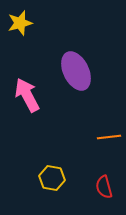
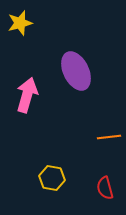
pink arrow: rotated 44 degrees clockwise
red semicircle: moved 1 px right, 1 px down
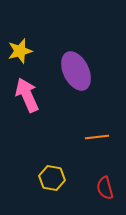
yellow star: moved 28 px down
pink arrow: rotated 40 degrees counterclockwise
orange line: moved 12 px left
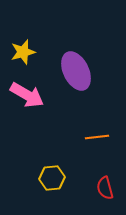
yellow star: moved 3 px right, 1 px down
pink arrow: rotated 144 degrees clockwise
yellow hexagon: rotated 15 degrees counterclockwise
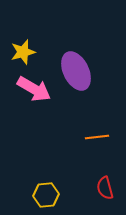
pink arrow: moved 7 px right, 6 px up
yellow hexagon: moved 6 px left, 17 px down
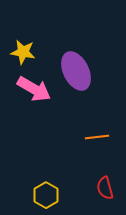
yellow star: rotated 25 degrees clockwise
yellow hexagon: rotated 25 degrees counterclockwise
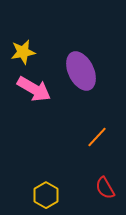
yellow star: rotated 20 degrees counterclockwise
purple ellipse: moved 5 px right
orange line: rotated 40 degrees counterclockwise
red semicircle: rotated 15 degrees counterclockwise
